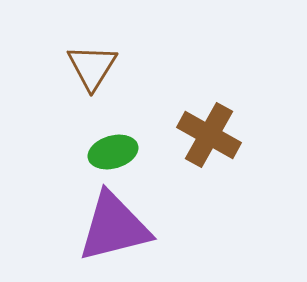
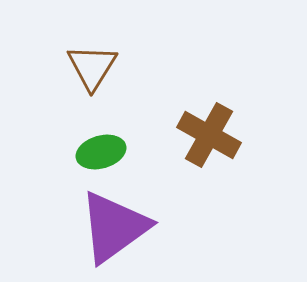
green ellipse: moved 12 px left
purple triangle: rotated 22 degrees counterclockwise
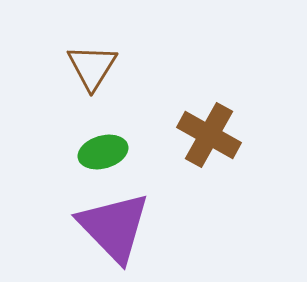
green ellipse: moved 2 px right
purple triangle: rotated 38 degrees counterclockwise
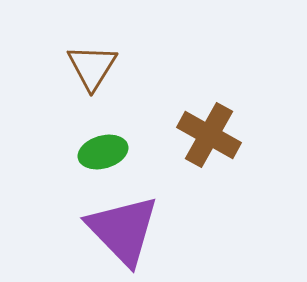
purple triangle: moved 9 px right, 3 px down
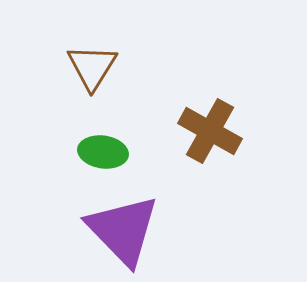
brown cross: moved 1 px right, 4 px up
green ellipse: rotated 24 degrees clockwise
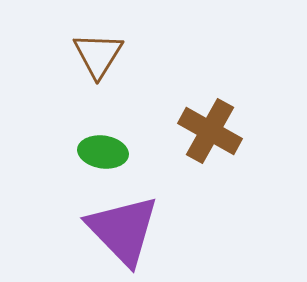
brown triangle: moved 6 px right, 12 px up
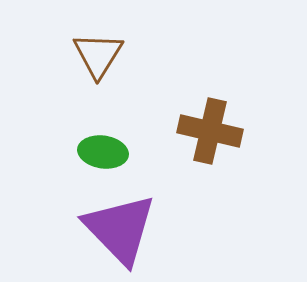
brown cross: rotated 16 degrees counterclockwise
purple triangle: moved 3 px left, 1 px up
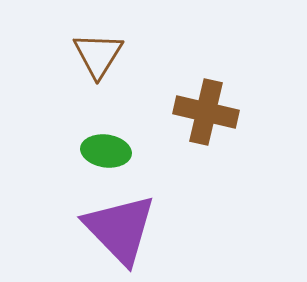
brown cross: moved 4 px left, 19 px up
green ellipse: moved 3 px right, 1 px up
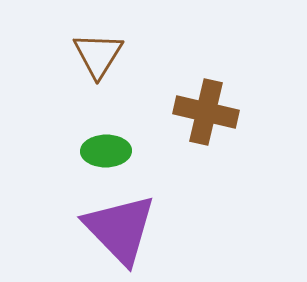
green ellipse: rotated 9 degrees counterclockwise
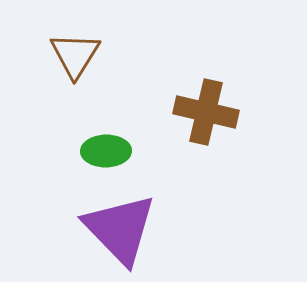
brown triangle: moved 23 px left
